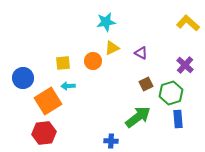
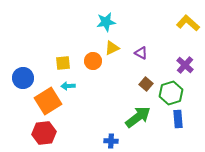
brown square: rotated 24 degrees counterclockwise
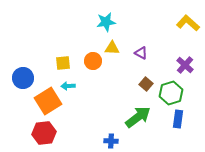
yellow triangle: rotated 28 degrees clockwise
blue rectangle: rotated 12 degrees clockwise
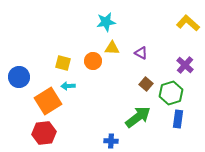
yellow square: rotated 21 degrees clockwise
blue circle: moved 4 px left, 1 px up
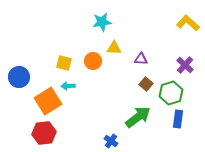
cyan star: moved 4 px left
yellow triangle: moved 2 px right
purple triangle: moved 6 px down; rotated 24 degrees counterclockwise
yellow square: moved 1 px right
blue cross: rotated 32 degrees clockwise
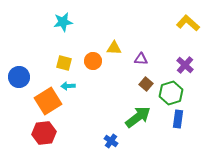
cyan star: moved 39 px left
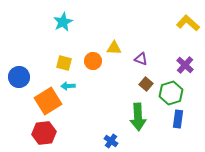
cyan star: rotated 18 degrees counterclockwise
purple triangle: rotated 16 degrees clockwise
green arrow: rotated 124 degrees clockwise
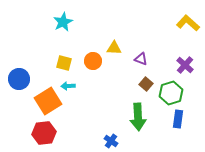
blue circle: moved 2 px down
